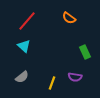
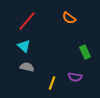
gray semicircle: moved 5 px right, 10 px up; rotated 128 degrees counterclockwise
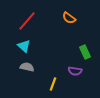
purple semicircle: moved 6 px up
yellow line: moved 1 px right, 1 px down
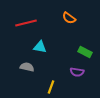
red line: moved 1 px left, 2 px down; rotated 35 degrees clockwise
cyan triangle: moved 16 px right, 1 px down; rotated 32 degrees counterclockwise
green rectangle: rotated 40 degrees counterclockwise
purple semicircle: moved 2 px right, 1 px down
yellow line: moved 2 px left, 3 px down
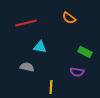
yellow line: rotated 16 degrees counterclockwise
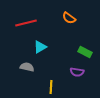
cyan triangle: rotated 40 degrees counterclockwise
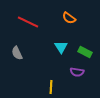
red line: moved 2 px right, 1 px up; rotated 40 degrees clockwise
cyan triangle: moved 21 px right; rotated 32 degrees counterclockwise
gray semicircle: moved 10 px left, 14 px up; rotated 128 degrees counterclockwise
